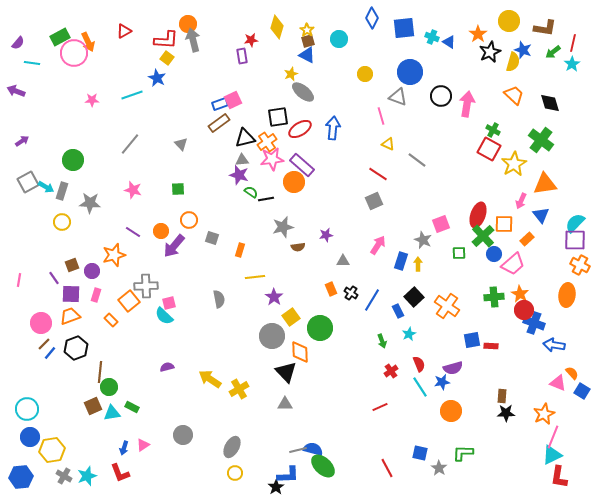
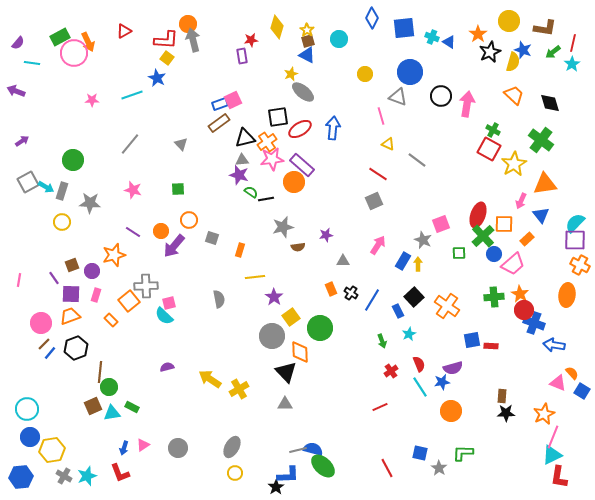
blue rectangle at (401, 261): moved 2 px right; rotated 12 degrees clockwise
gray circle at (183, 435): moved 5 px left, 13 px down
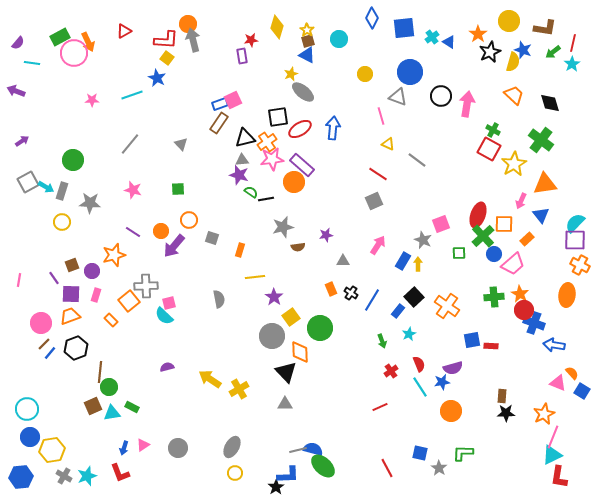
cyan cross at (432, 37): rotated 32 degrees clockwise
brown rectangle at (219, 123): rotated 20 degrees counterclockwise
blue rectangle at (398, 311): rotated 64 degrees clockwise
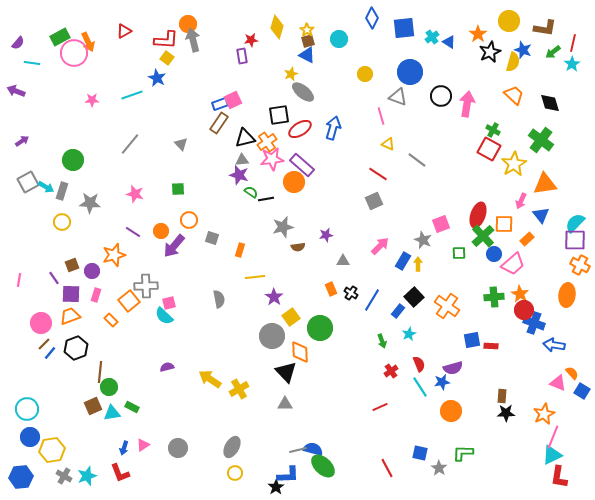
black square at (278, 117): moved 1 px right, 2 px up
blue arrow at (333, 128): rotated 10 degrees clockwise
pink star at (133, 190): moved 2 px right, 4 px down
pink arrow at (378, 245): moved 2 px right, 1 px down; rotated 12 degrees clockwise
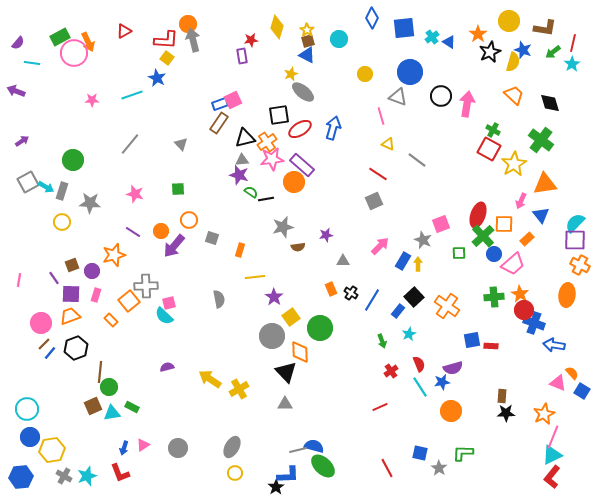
blue semicircle at (313, 449): moved 1 px right, 3 px up
red L-shape at (559, 477): moved 7 px left; rotated 30 degrees clockwise
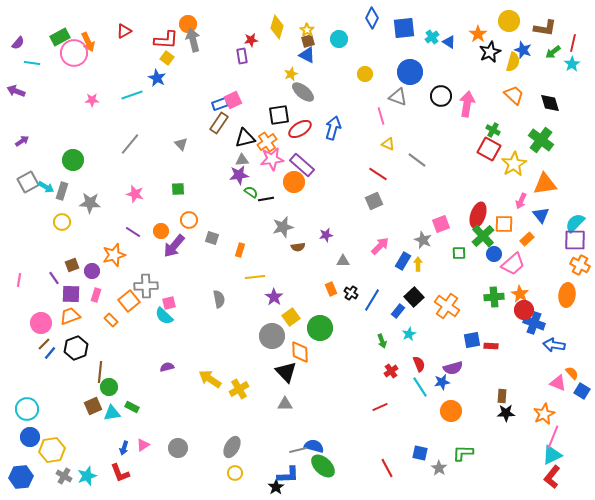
purple star at (239, 175): rotated 24 degrees counterclockwise
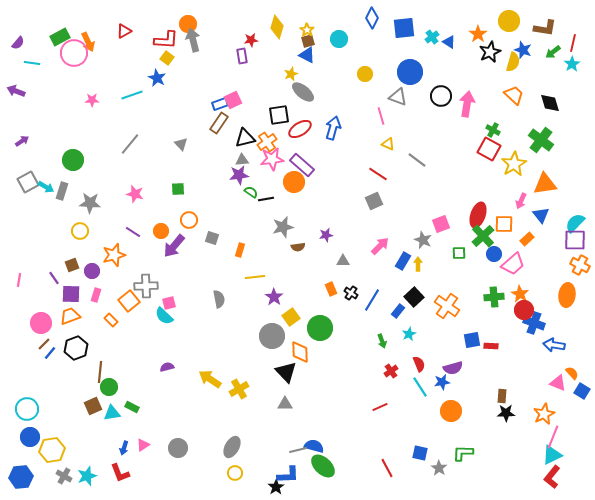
yellow circle at (62, 222): moved 18 px right, 9 px down
